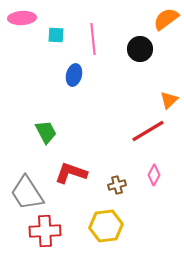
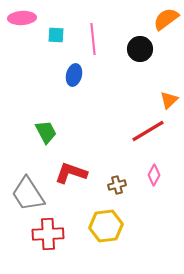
gray trapezoid: moved 1 px right, 1 px down
red cross: moved 3 px right, 3 px down
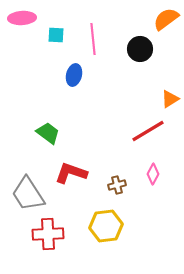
orange triangle: moved 1 px right, 1 px up; rotated 12 degrees clockwise
green trapezoid: moved 2 px right, 1 px down; rotated 25 degrees counterclockwise
pink diamond: moved 1 px left, 1 px up
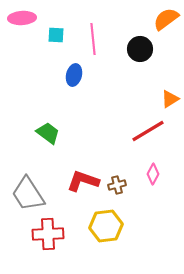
red L-shape: moved 12 px right, 8 px down
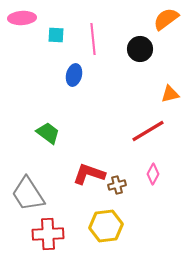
orange triangle: moved 5 px up; rotated 18 degrees clockwise
red L-shape: moved 6 px right, 7 px up
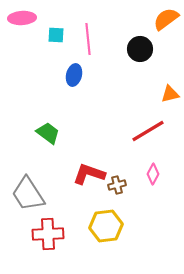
pink line: moved 5 px left
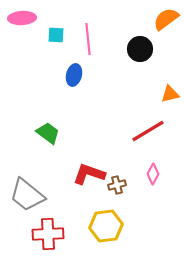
gray trapezoid: moved 1 px left, 1 px down; rotated 18 degrees counterclockwise
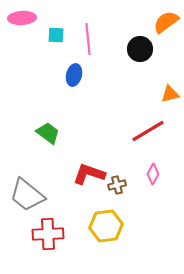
orange semicircle: moved 3 px down
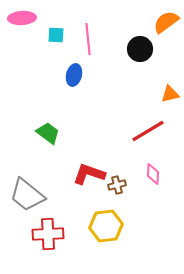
pink diamond: rotated 25 degrees counterclockwise
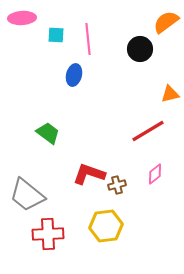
pink diamond: moved 2 px right; rotated 50 degrees clockwise
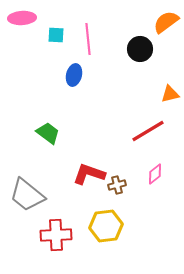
red cross: moved 8 px right, 1 px down
